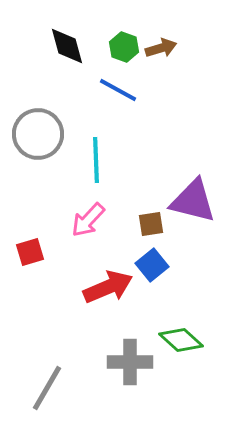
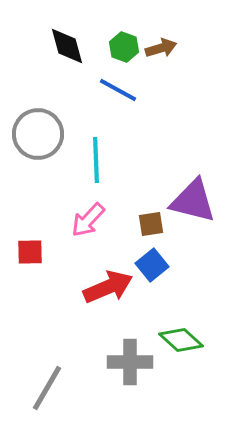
red square: rotated 16 degrees clockwise
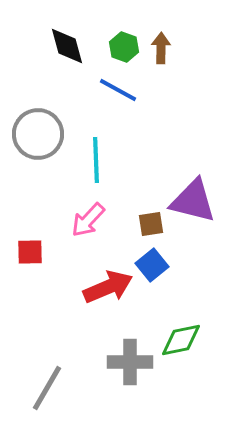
brown arrow: rotated 72 degrees counterclockwise
green diamond: rotated 54 degrees counterclockwise
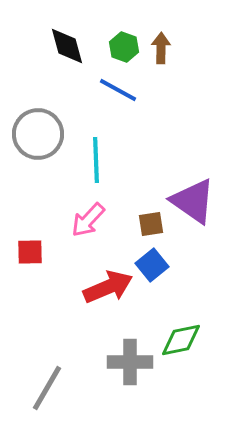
purple triangle: rotated 21 degrees clockwise
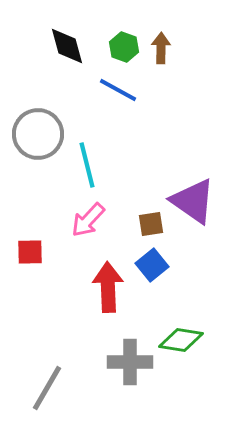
cyan line: moved 9 px left, 5 px down; rotated 12 degrees counterclockwise
red arrow: rotated 69 degrees counterclockwise
green diamond: rotated 21 degrees clockwise
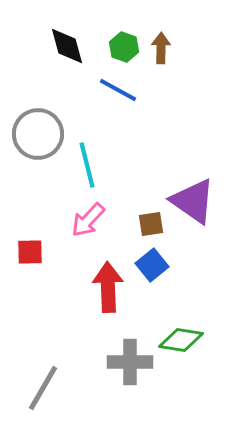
gray line: moved 4 px left
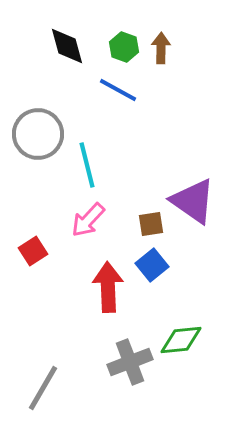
red square: moved 3 px right, 1 px up; rotated 32 degrees counterclockwise
green diamond: rotated 15 degrees counterclockwise
gray cross: rotated 21 degrees counterclockwise
